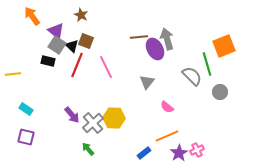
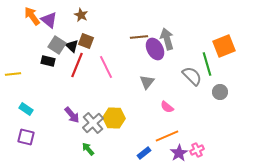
purple triangle: moved 7 px left, 11 px up
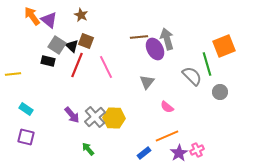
gray cross: moved 2 px right, 6 px up
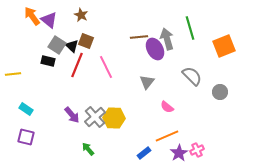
green line: moved 17 px left, 36 px up
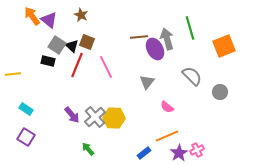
brown square: moved 1 px right, 1 px down
purple square: rotated 18 degrees clockwise
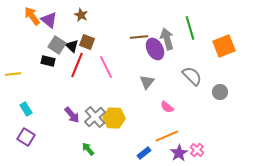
cyan rectangle: rotated 24 degrees clockwise
pink cross: rotated 24 degrees counterclockwise
